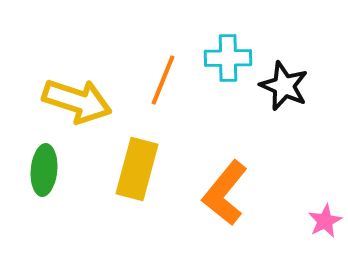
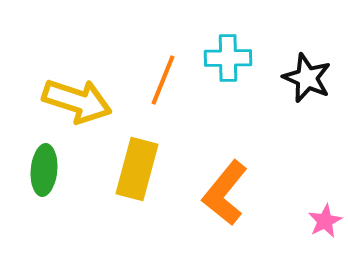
black star: moved 23 px right, 8 px up
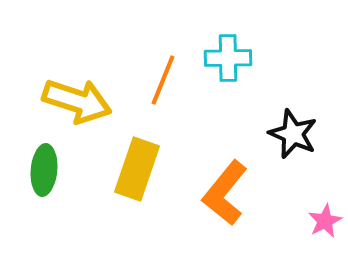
black star: moved 14 px left, 56 px down
yellow rectangle: rotated 4 degrees clockwise
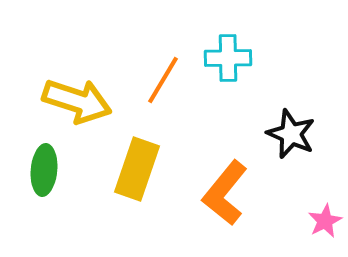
orange line: rotated 9 degrees clockwise
black star: moved 2 px left
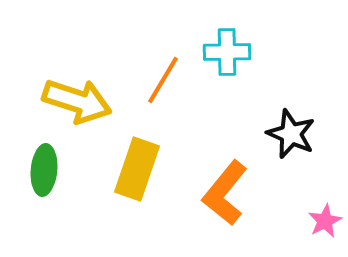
cyan cross: moved 1 px left, 6 px up
